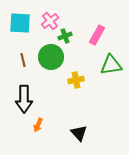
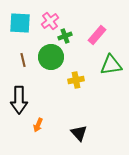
pink rectangle: rotated 12 degrees clockwise
black arrow: moved 5 px left, 1 px down
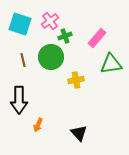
cyan square: moved 1 px down; rotated 15 degrees clockwise
pink rectangle: moved 3 px down
green triangle: moved 1 px up
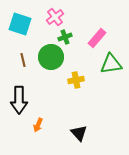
pink cross: moved 5 px right, 4 px up
green cross: moved 1 px down
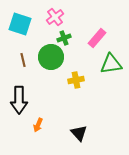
green cross: moved 1 px left, 1 px down
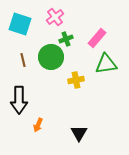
green cross: moved 2 px right, 1 px down
green triangle: moved 5 px left
black triangle: rotated 12 degrees clockwise
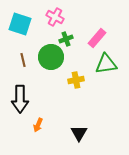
pink cross: rotated 24 degrees counterclockwise
black arrow: moved 1 px right, 1 px up
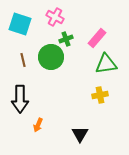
yellow cross: moved 24 px right, 15 px down
black triangle: moved 1 px right, 1 px down
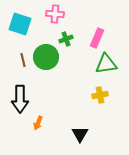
pink cross: moved 3 px up; rotated 24 degrees counterclockwise
pink rectangle: rotated 18 degrees counterclockwise
green circle: moved 5 px left
orange arrow: moved 2 px up
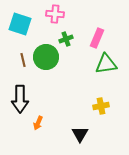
yellow cross: moved 1 px right, 11 px down
